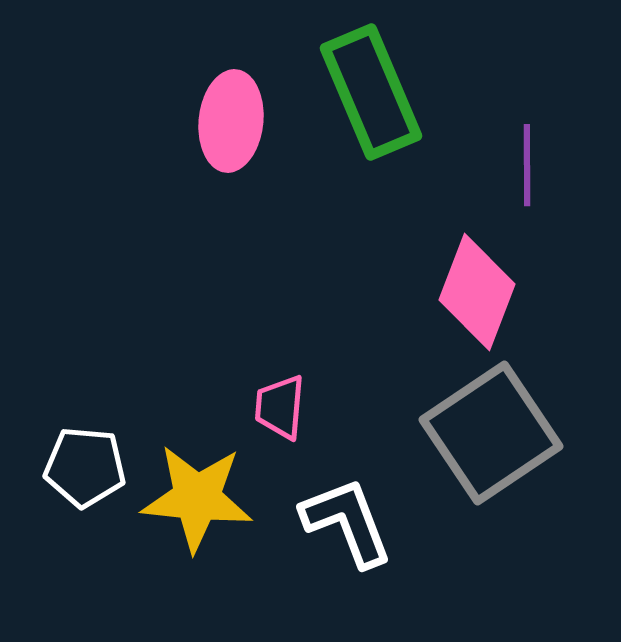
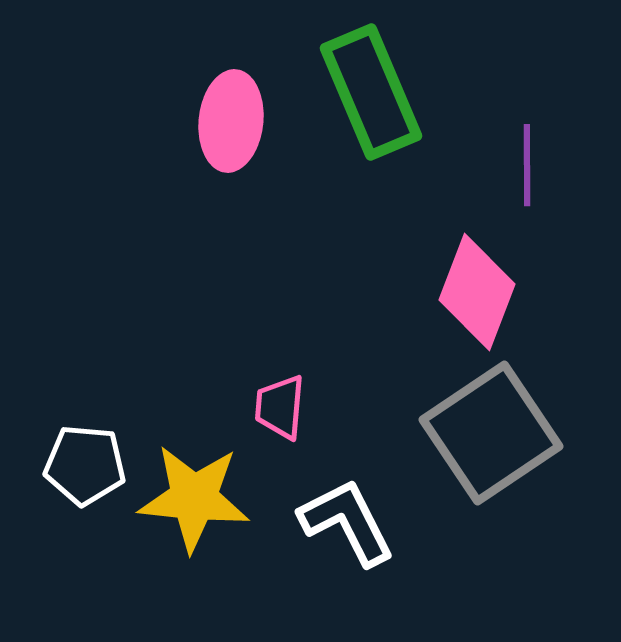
white pentagon: moved 2 px up
yellow star: moved 3 px left
white L-shape: rotated 6 degrees counterclockwise
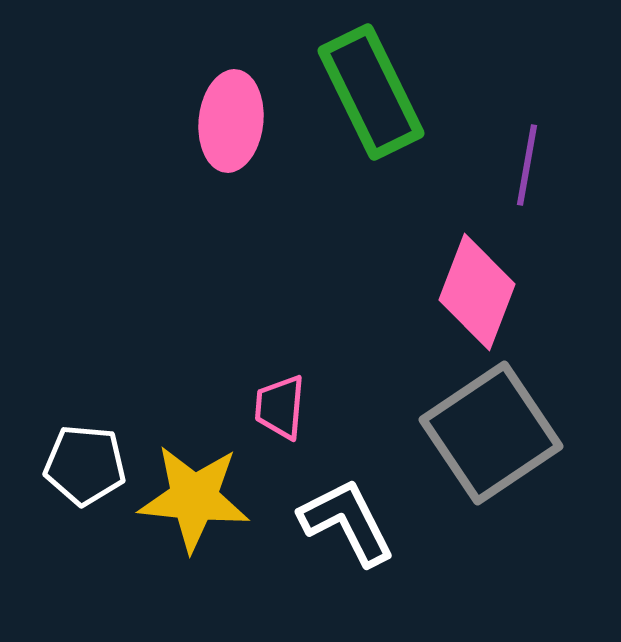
green rectangle: rotated 3 degrees counterclockwise
purple line: rotated 10 degrees clockwise
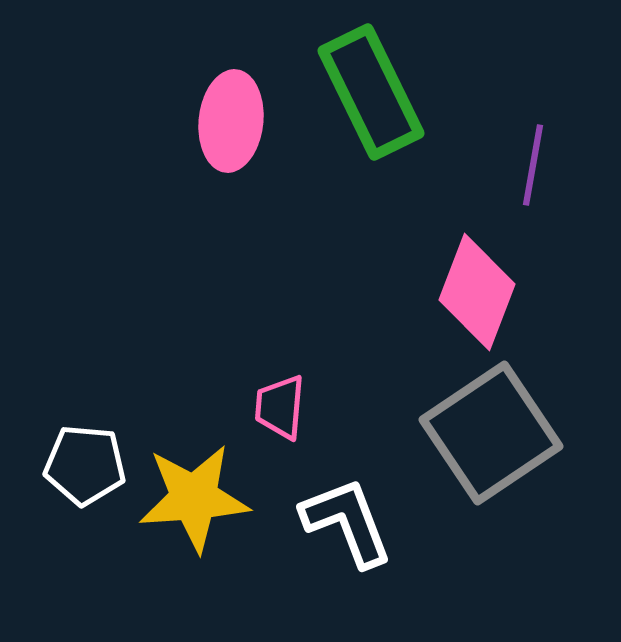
purple line: moved 6 px right
yellow star: rotated 10 degrees counterclockwise
white L-shape: rotated 6 degrees clockwise
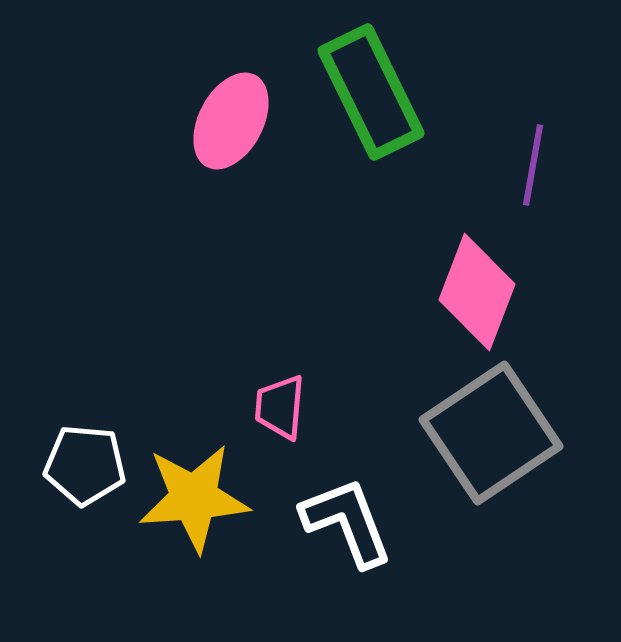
pink ellipse: rotated 22 degrees clockwise
